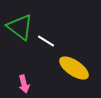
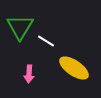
green triangle: rotated 24 degrees clockwise
pink arrow: moved 5 px right, 10 px up; rotated 18 degrees clockwise
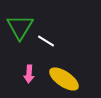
yellow ellipse: moved 10 px left, 11 px down
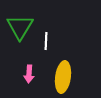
white line: rotated 60 degrees clockwise
yellow ellipse: moved 1 px left, 2 px up; rotated 64 degrees clockwise
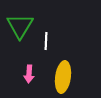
green triangle: moved 1 px up
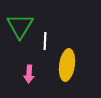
white line: moved 1 px left
yellow ellipse: moved 4 px right, 12 px up
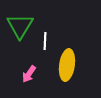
pink arrow: rotated 30 degrees clockwise
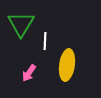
green triangle: moved 1 px right, 2 px up
pink arrow: moved 1 px up
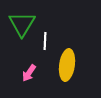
green triangle: moved 1 px right
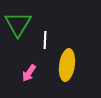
green triangle: moved 4 px left
white line: moved 1 px up
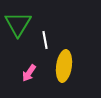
white line: rotated 12 degrees counterclockwise
yellow ellipse: moved 3 px left, 1 px down
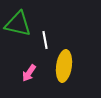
green triangle: rotated 48 degrees counterclockwise
